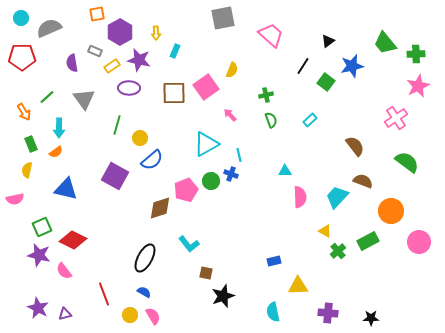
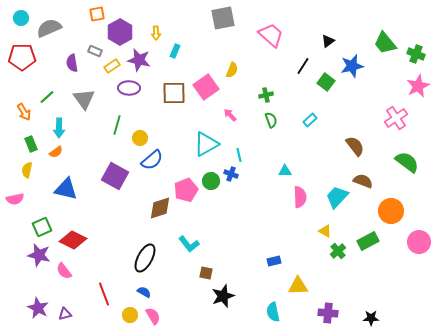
green cross at (416, 54): rotated 24 degrees clockwise
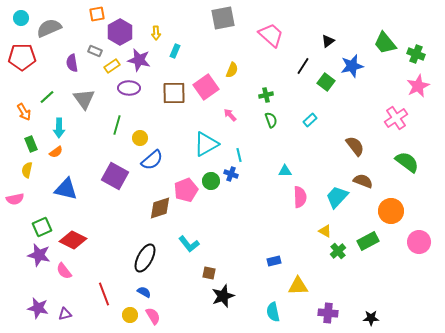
brown square at (206, 273): moved 3 px right
purple star at (38, 308): rotated 15 degrees counterclockwise
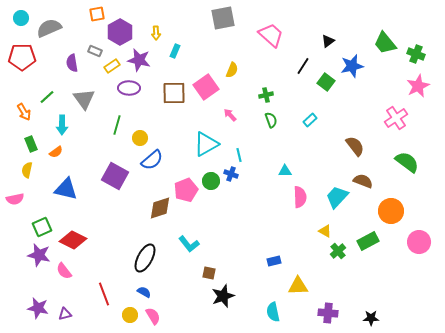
cyan arrow at (59, 128): moved 3 px right, 3 px up
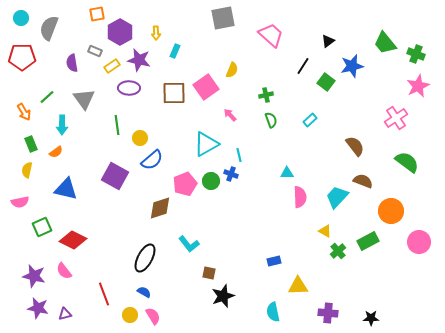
gray semicircle at (49, 28): rotated 45 degrees counterclockwise
green line at (117, 125): rotated 24 degrees counterclockwise
cyan triangle at (285, 171): moved 2 px right, 2 px down
pink pentagon at (186, 190): moved 1 px left, 6 px up
pink semicircle at (15, 199): moved 5 px right, 3 px down
purple star at (39, 255): moved 5 px left, 21 px down
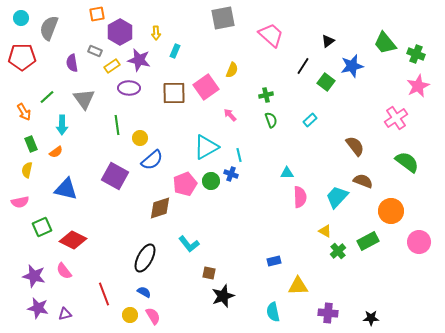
cyan triangle at (206, 144): moved 3 px down
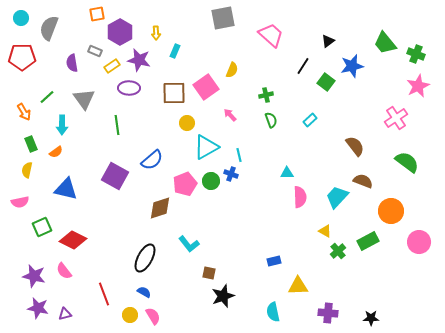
yellow circle at (140, 138): moved 47 px right, 15 px up
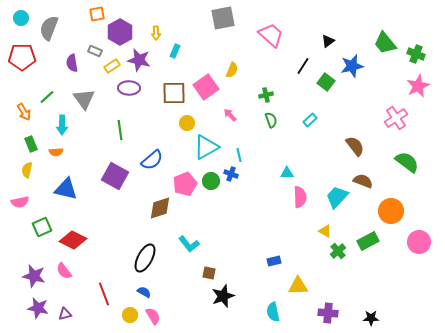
green line at (117, 125): moved 3 px right, 5 px down
orange semicircle at (56, 152): rotated 32 degrees clockwise
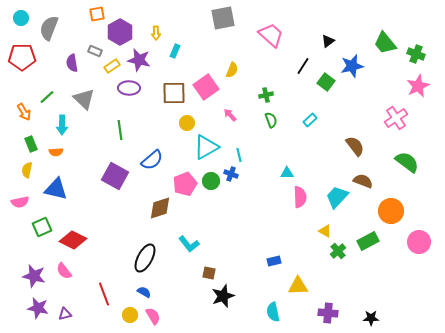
gray triangle at (84, 99): rotated 10 degrees counterclockwise
blue triangle at (66, 189): moved 10 px left
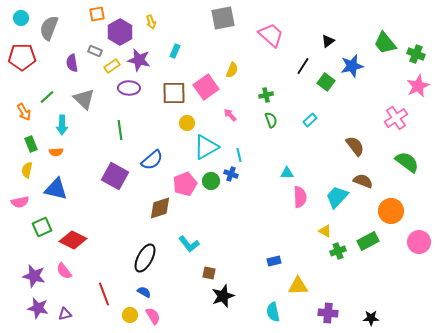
yellow arrow at (156, 33): moved 5 px left, 11 px up; rotated 16 degrees counterclockwise
green cross at (338, 251): rotated 21 degrees clockwise
